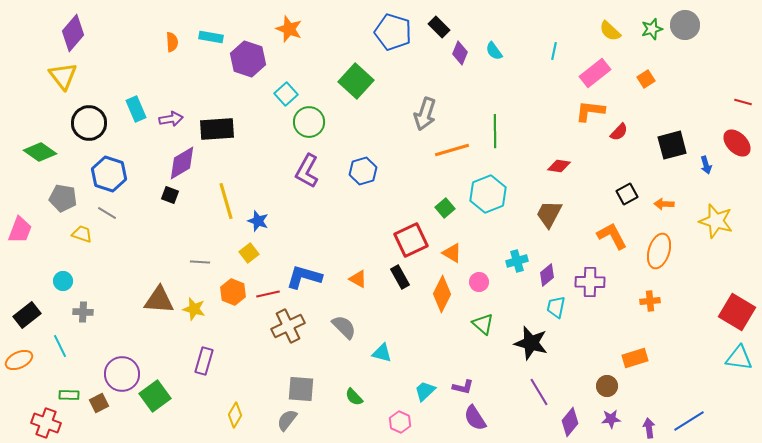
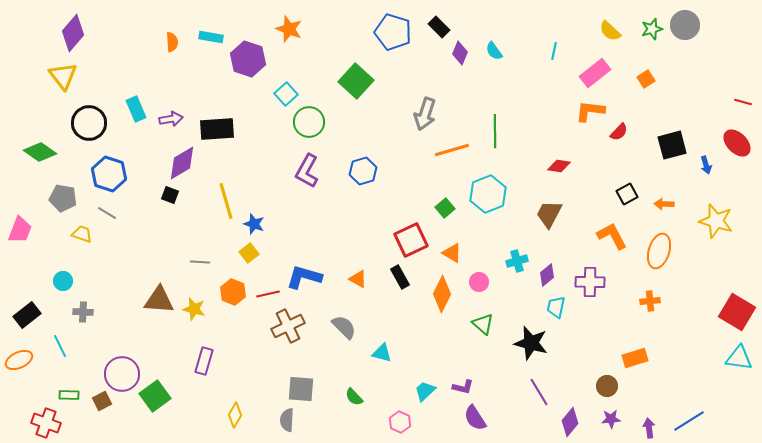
blue star at (258, 221): moved 4 px left, 3 px down
brown square at (99, 403): moved 3 px right, 2 px up
gray semicircle at (287, 420): rotated 35 degrees counterclockwise
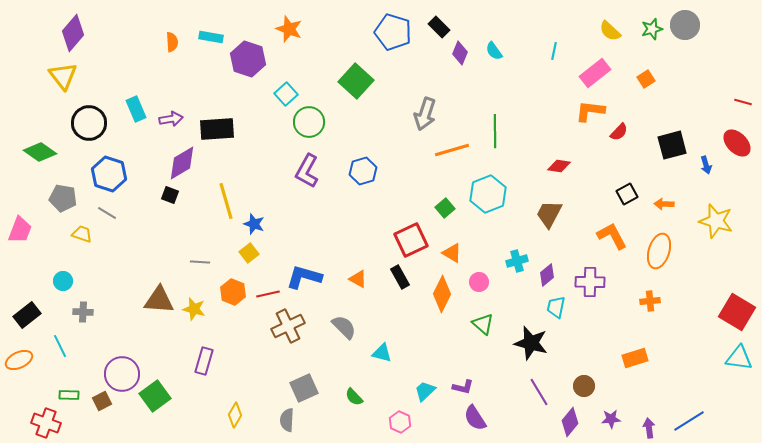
brown circle at (607, 386): moved 23 px left
gray square at (301, 389): moved 3 px right, 1 px up; rotated 28 degrees counterclockwise
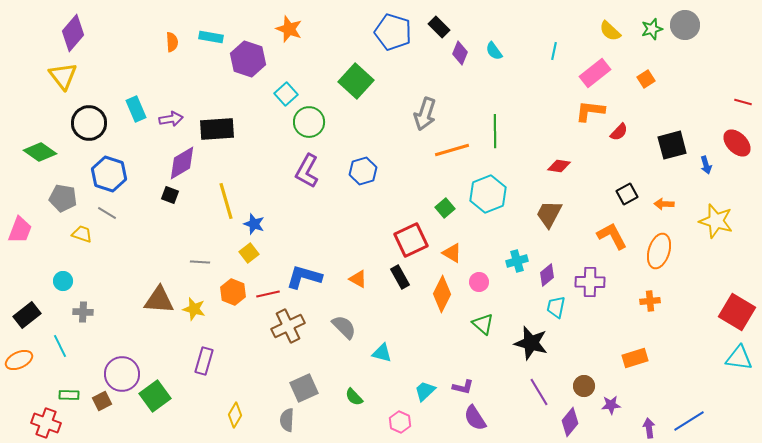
purple star at (611, 419): moved 14 px up
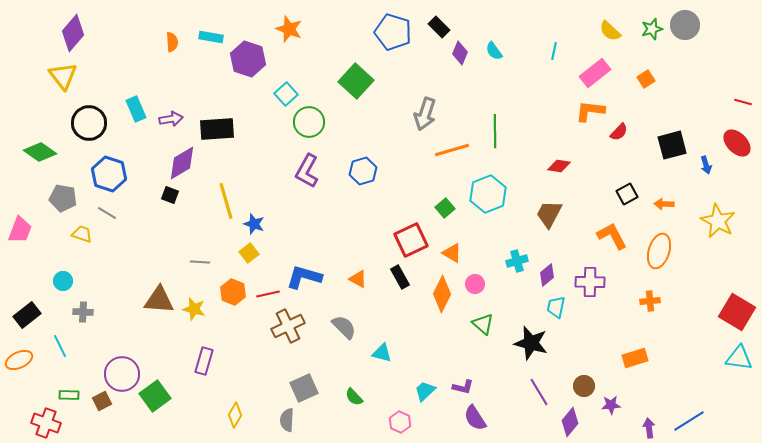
yellow star at (716, 221): moved 2 px right; rotated 12 degrees clockwise
pink circle at (479, 282): moved 4 px left, 2 px down
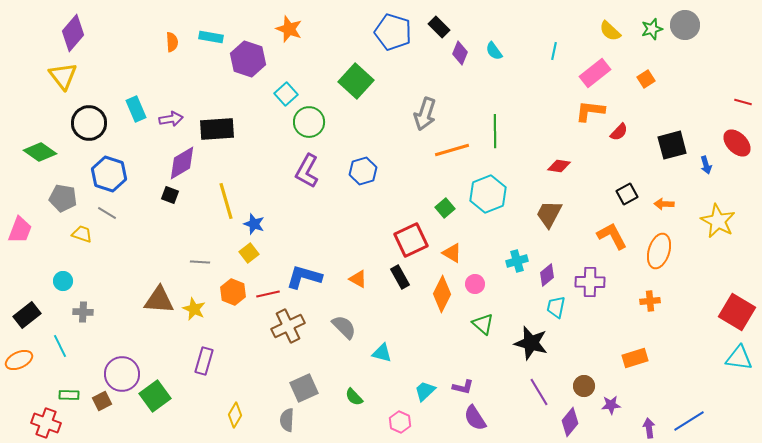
yellow star at (194, 309): rotated 10 degrees clockwise
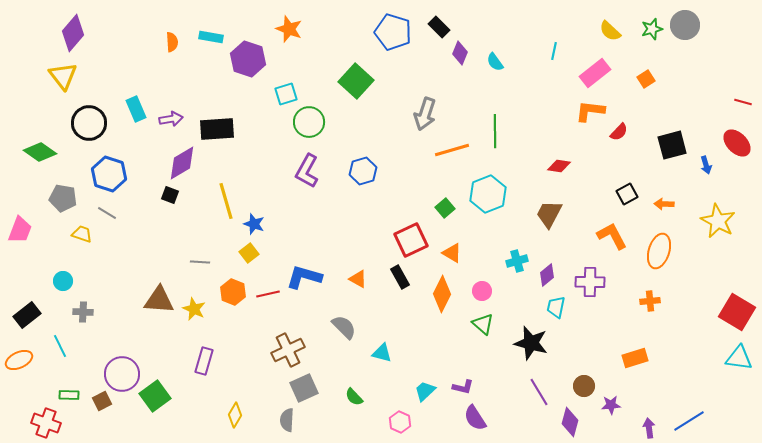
cyan semicircle at (494, 51): moved 1 px right, 11 px down
cyan square at (286, 94): rotated 25 degrees clockwise
pink circle at (475, 284): moved 7 px right, 7 px down
brown cross at (288, 326): moved 24 px down
purple diamond at (570, 422): rotated 24 degrees counterclockwise
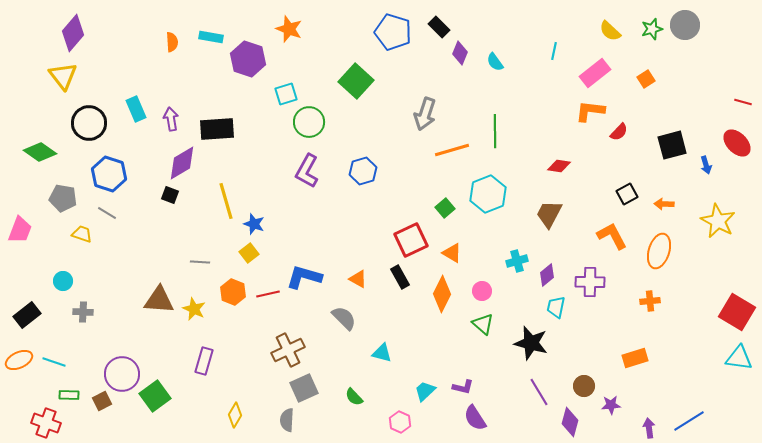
purple arrow at (171, 119): rotated 90 degrees counterclockwise
gray semicircle at (344, 327): moved 9 px up
cyan line at (60, 346): moved 6 px left, 16 px down; rotated 45 degrees counterclockwise
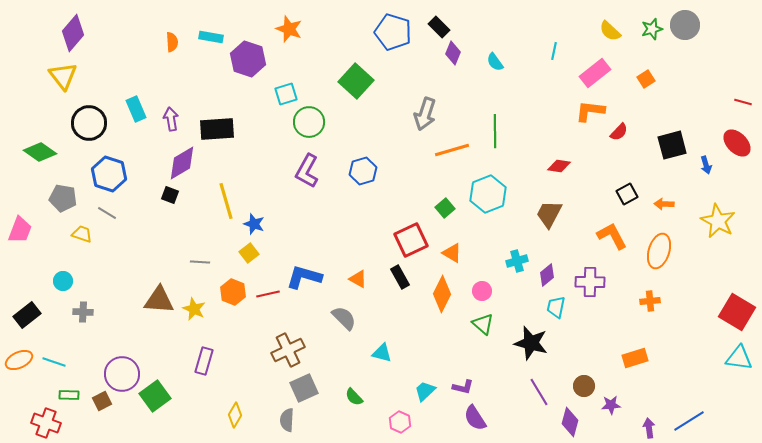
purple diamond at (460, 53): moved 7 px left
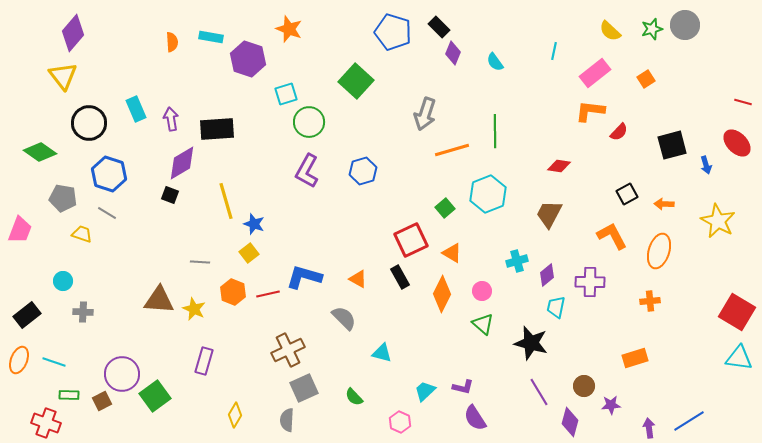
orange ellipse at (19, 360): rotated 44 degrees counterclockwise
